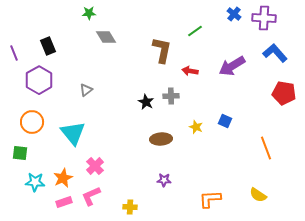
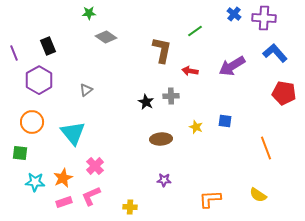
gray diamond: rotated 25 degrees counterclockwise
blue square: rotated 16 degrees counterclockwise
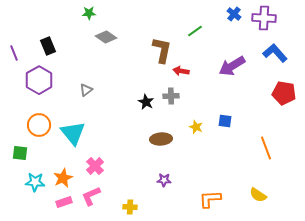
red arrow: moved 9 px left
orange circle: moved 7 px right, 3 px down
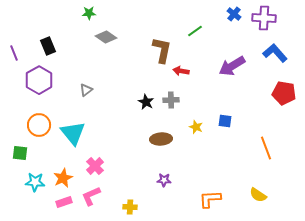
gray cross: moved 4 px down
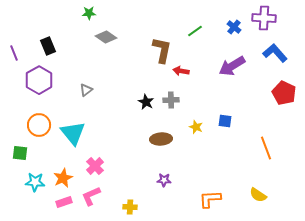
blue cross: moved 13 px down
red pentagon: rotated 15 degrees clockwise
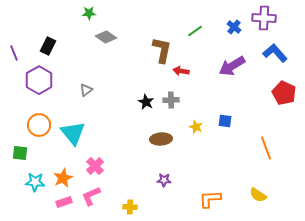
black rectangle: rotated 48 degrees clockwise
